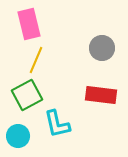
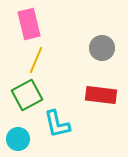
cyan circle: moved 3 px down
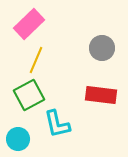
pink rectangle: rotated 60 degrees clockwise
green square: moved 2 px right
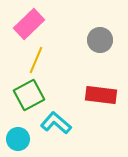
gray circle: moved 2 px left, 8 px up
cyan L-shape: moved 1 px left, 1 px up; rotated 144 degrees clockwise
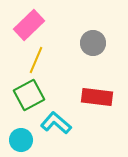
pink rectangle: moved 1 px down
gray circle: moved 7 px left, 3 px down
red rectangle: moved 4 px left, 2 px down
cyan circle: moved 3 px right, 1 px down
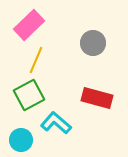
red rectangle: moved 1 px down; rotated 8 degrees clockwise
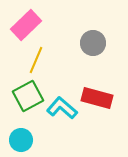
pink rectangle: moved 3 px left
green square: moved 1 px left, 1 px down
cyan L-shape: moved 6 px right, 15 px up
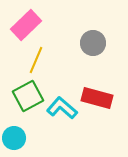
cyan circle: moved 7 px left, 2 px up
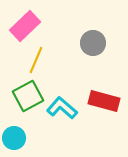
pink rectangle: moved 1 px left, 1 px down
red rectangle: moved 7 px right, 3 px down
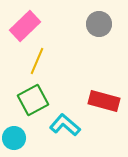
gray circle: moved 6 px right, 19 px up
yellow line: moved 1 px right, 1 px down
green square: moved 5 px right, 4 px down
cyan L-shape: moved 3 px right, 17 px down
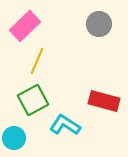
cyan L-shape: rotated 8 degrees counterclockwise
